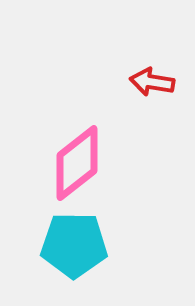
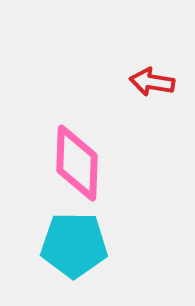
pink diamond: rotated 50 degrees counterclockwise
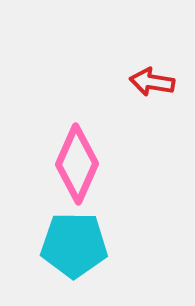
pink diamond: moved 1 px down; rotated 22 degrees clockwise
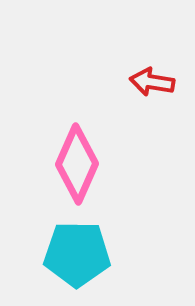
cyan pentagon: moved 3 px right, 9 px down
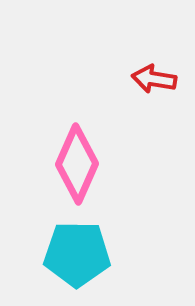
red arrow: moved 2 px right, 3 px up
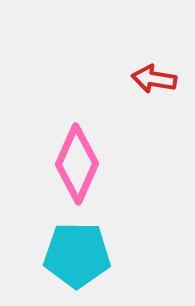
cyan pentagon: moved 1 px down
